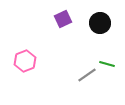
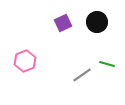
purple square: moved 4 px down
black circle: moved 3 px left, 1 px up
gray line: moved 5 px left
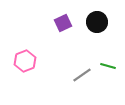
green line: moved 1 px right, 2 px down
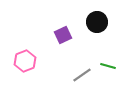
purple square: moved 12 px down
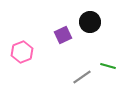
black circle: moved 7 px left
pink hexagon: moved 3 px left, 9 px up
gray line: moved 2 px down
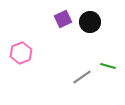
purple square: moved 16 px up
pink hexagon: moved 1 px left, 1 px down
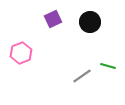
purple square: moved 10 px left
gray line: moved 1 px up
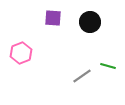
purple square: moved 1 px up; rotated 30 degrees clockwise
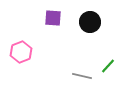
pink hexagon: moved 1 px up
green line: rotated 63 degrees counterclockwise
gray line: rotated 48 degrees clockwise
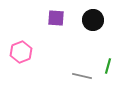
purple square: moved 3 px right
black circle: moved 3 px right, 2 px up
green line: rotated 28 degrees counterclockwise
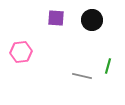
black circle: moved 1 px left
pink hexagon: rotated 15 degrees clockwise
